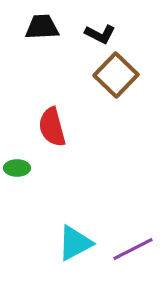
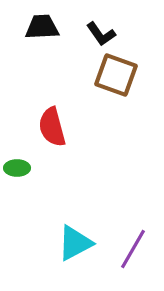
black L-shape: moved 1 px right; rotated 28 degrees clockwise
brown square: rotated 24 degrees counterclockwise
purple line: rotated 33 degrees counterclockwise
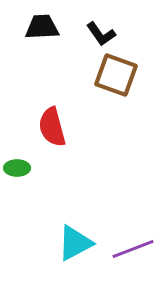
purple line: rotated 39 degrees clockwise
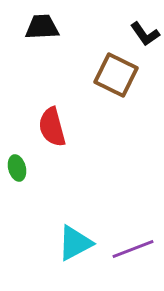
black L-shape: moved 44 px right
brown square: rotated 6 degrees clockwise
green ellipse: rotated 75 degrees clockwise
